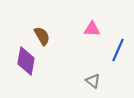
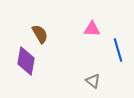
brown semicircle: moved 2 px left, 2 px up
blue line: rotated 40 degrees counterclockwise
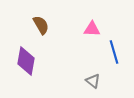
brown semicircle: moved 1 px right, 9 px up
blue line: moved 4 px left, 2 px down
